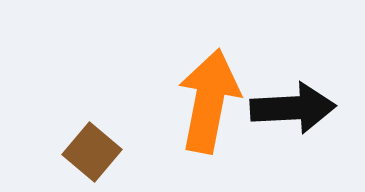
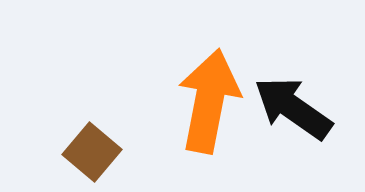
black arrow: rotated 142 degrees counterclockwise
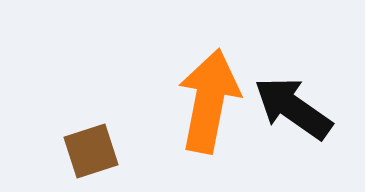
brown square: moved 1 px left, 1 px up; rotated 32 degrees clockwise
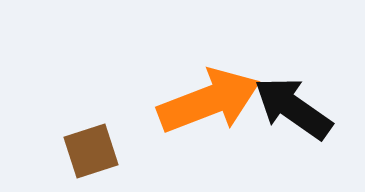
orange arrow: rotated 58 degrees clockwise
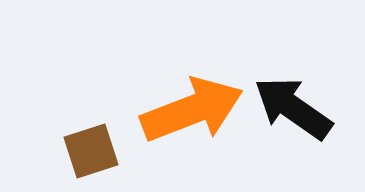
orange arrow: moved 17 px left, 9 px down
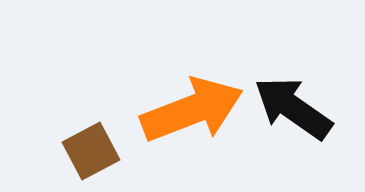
brown square: rotated 10 degrees counterclockwise
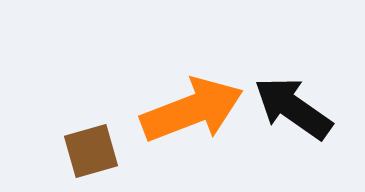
brown square: rotated 12 degrees clockwise
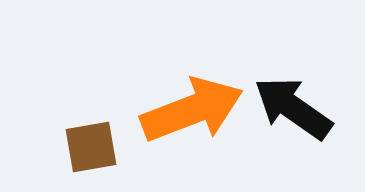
brown square: moved 4 px up; rotated 6 degrees clockwise
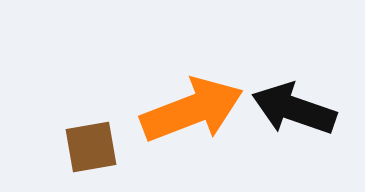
black arrow: moved 1 px right, 1 px down; rotated 16 degrees counterclockwise
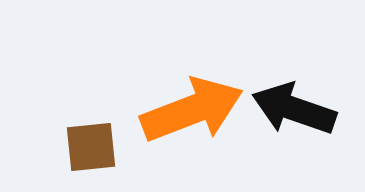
brown square: rotated 4 degrees clockwise
